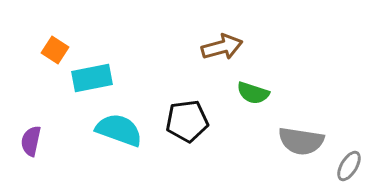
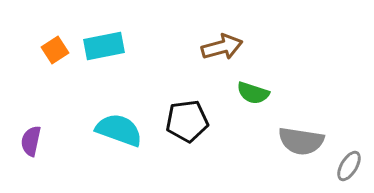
orange square: rotated 24 degrees clockwise
cyan rectangle: moved 12 px right, 32 px up
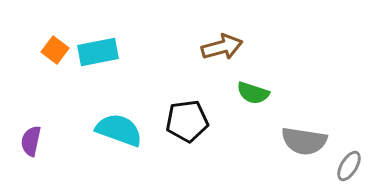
cyan rectangle: moved 6 px left, 6 px down
orange square: rotated 20 degrees counterclockwise
gray semicircle: moved 3 px right
